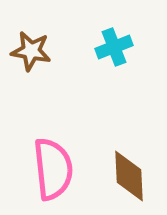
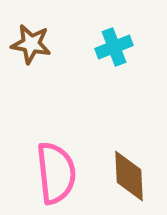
brown star: moved 7 px up
pink semicircle: moved 3 px right, 4 px down
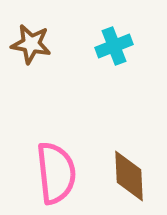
cyan cross: moved 1 px up
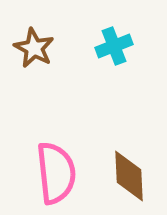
brown star: moved 3 px right, 4 px down; rotated 18 degrees clockwise
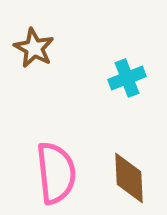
cyan cross: moved 13 px right, 32 px down
brown diamond: moved 2 px down
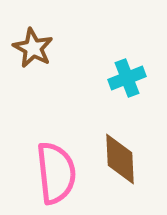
brown star: moved 1 px left
brown diamond: moved 9 px left, 19 px up
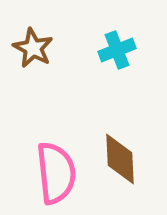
cyan cross: moved 10 px left, 28 px up
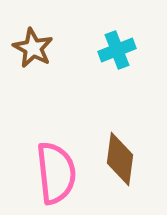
brown diamond: rotated 10 degrees clockwise
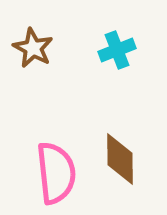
brown diamond: rotated 8 degrees counterclockwise
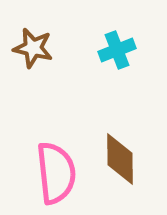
brown star: rotated 15 degrees counterclockwise
